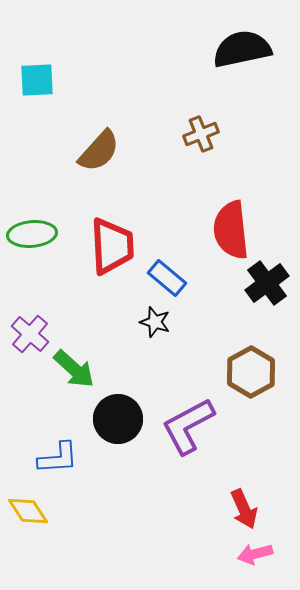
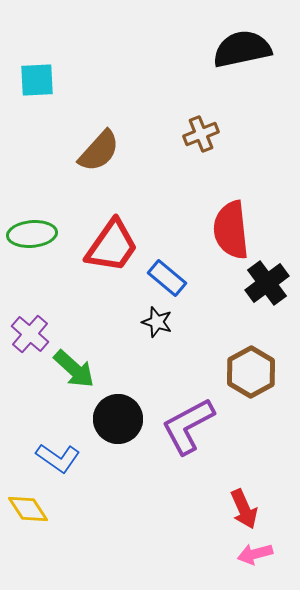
red trapezoid: rotated 38 degrees clockwise
black star: moved 2 px right
blue L-shape: rotated 39 degrees clockwise
yellow diamond: moved 2 px up
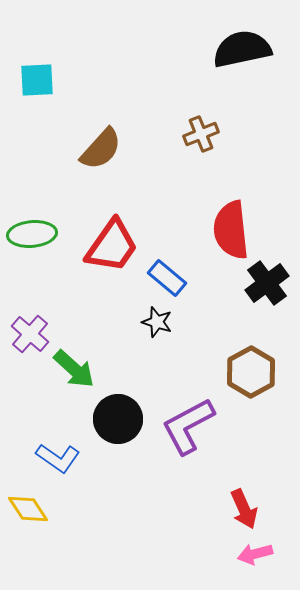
brown semicircle: moved 2 px right, 2 px up
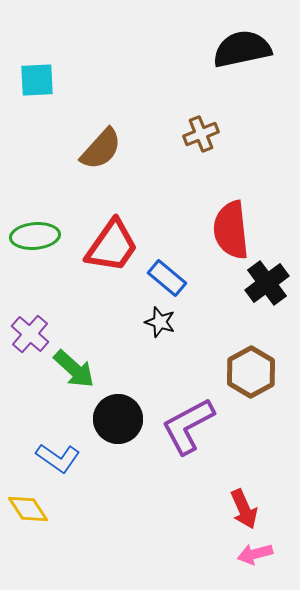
green ellipse: moved 3 px right, 2 px down
black star: moved 3 px right
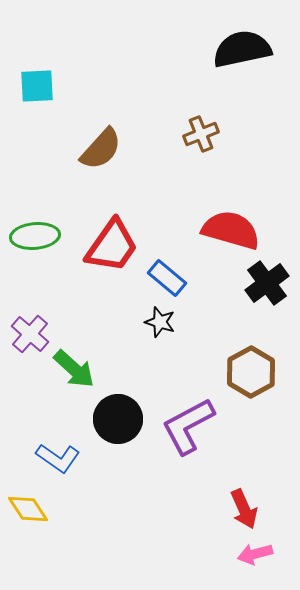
cyan square: moved 6 px down
red semicircle: rotated 112 degrees clockwise
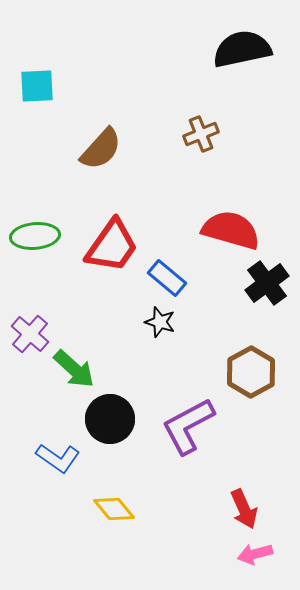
black circle: moved 8 px left
yellow diamond: moved 86 px right; rotated 6 degrees counterclockwise
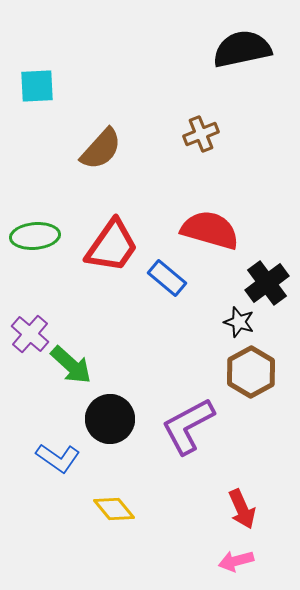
red semicircle: moved 21 px left
black star: moved 79 px right
green arrow: moved 3 px left, 4 px up
red arrow: moved 2 px left
pink arrow: moved 19 px left, 7 px down
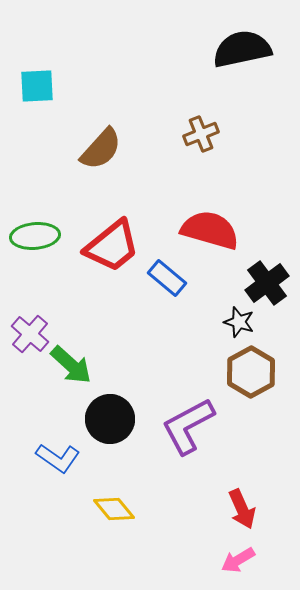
red trapezoid: rotated 16 degrees clockwise
pink arrow: moved 2 px right, 1 px up; rotated 16 degrees counterclockwise
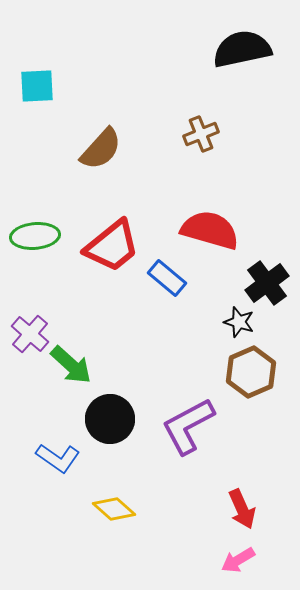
brown hexagon: rotated 6 degrees clockwise
yellow diamond: rotated 9 degrees counterclockwise
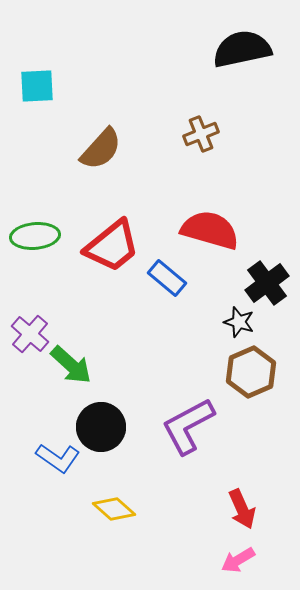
black circle: moved 9 px left, 8 px down
